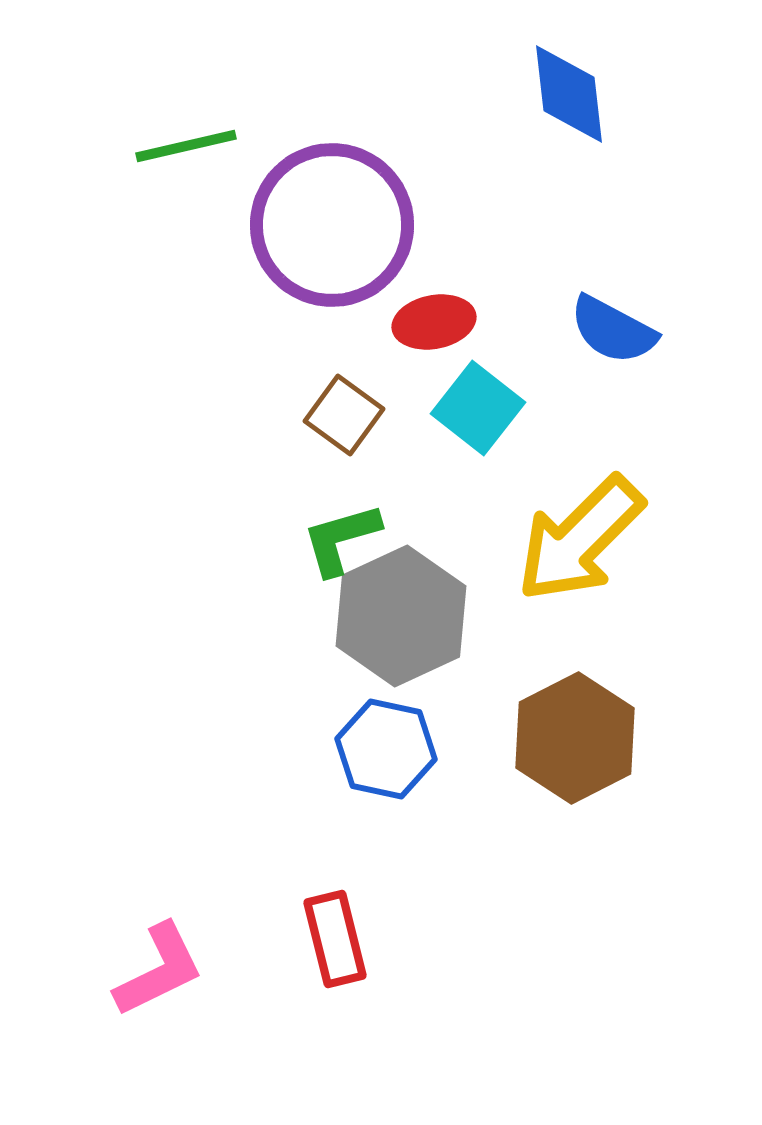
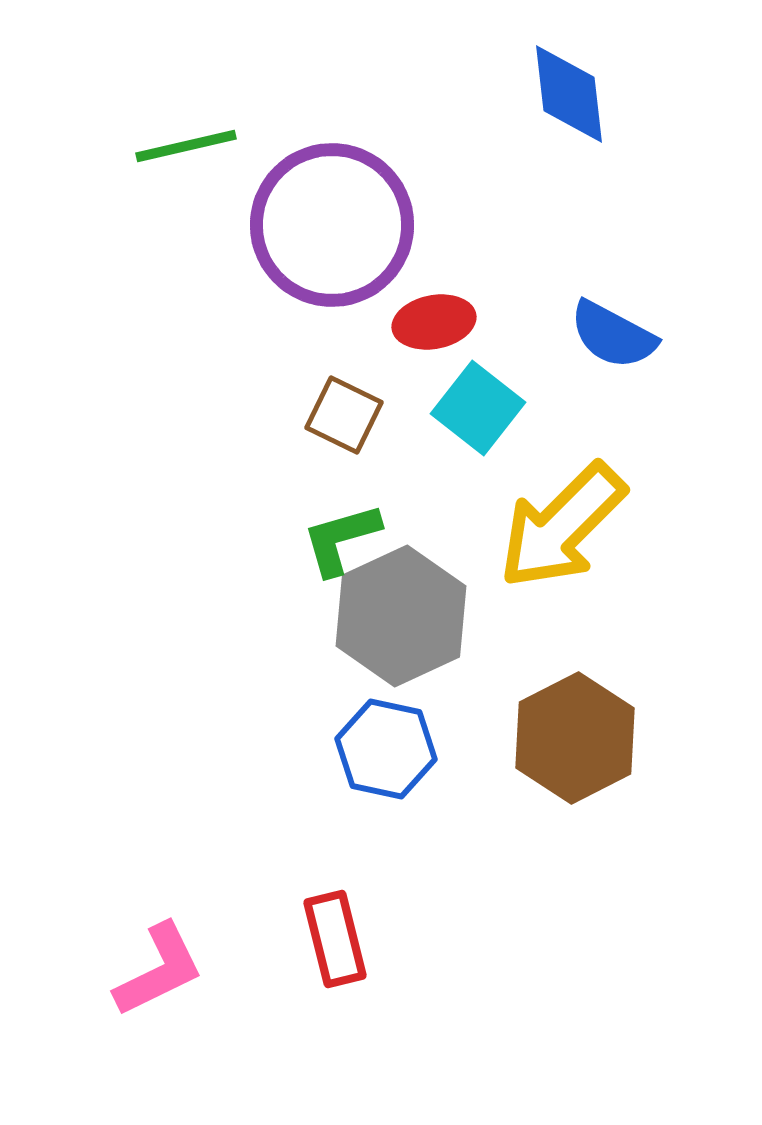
blue semicircle: moved 5 px down
brown square: rotated 10 degrees counterclockwise
yellow arrow: moved 18 px left, 13 px up
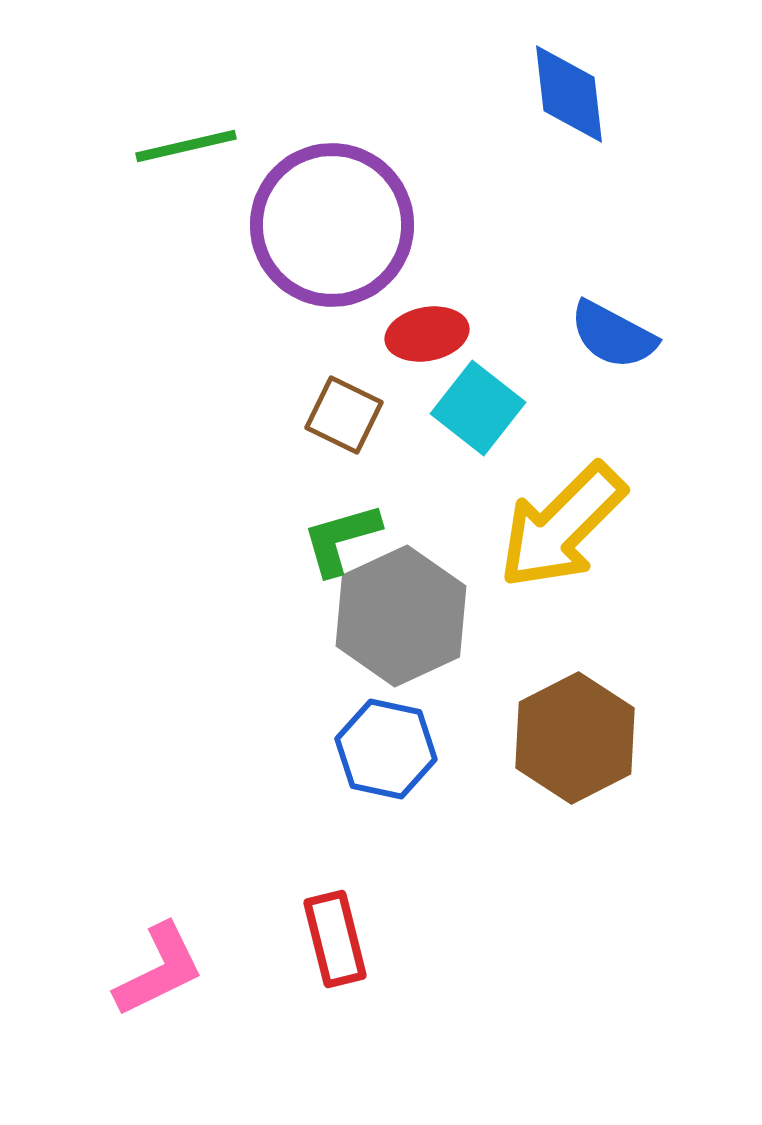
red ellipse: moved 7 px left, 12 px down
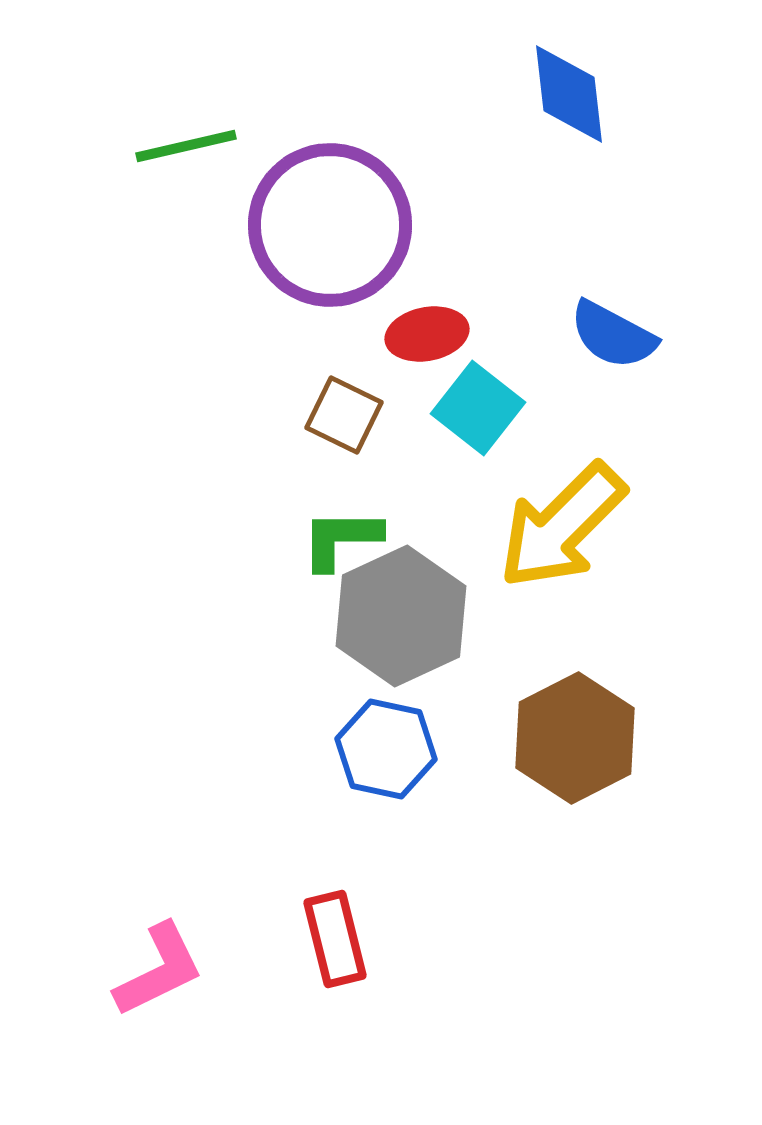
purple circle: moved 2 px left
green L-shape: rotated 16 degrees clockwise
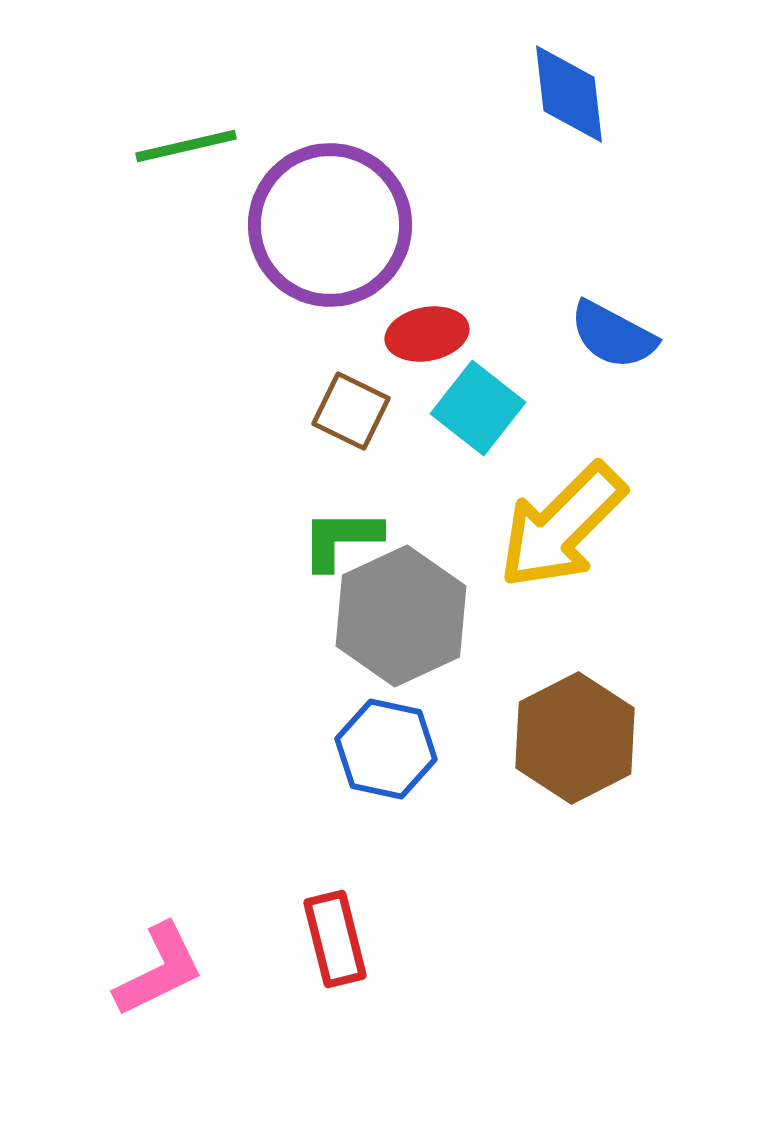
brown square: moved 7 px right, 4 px up
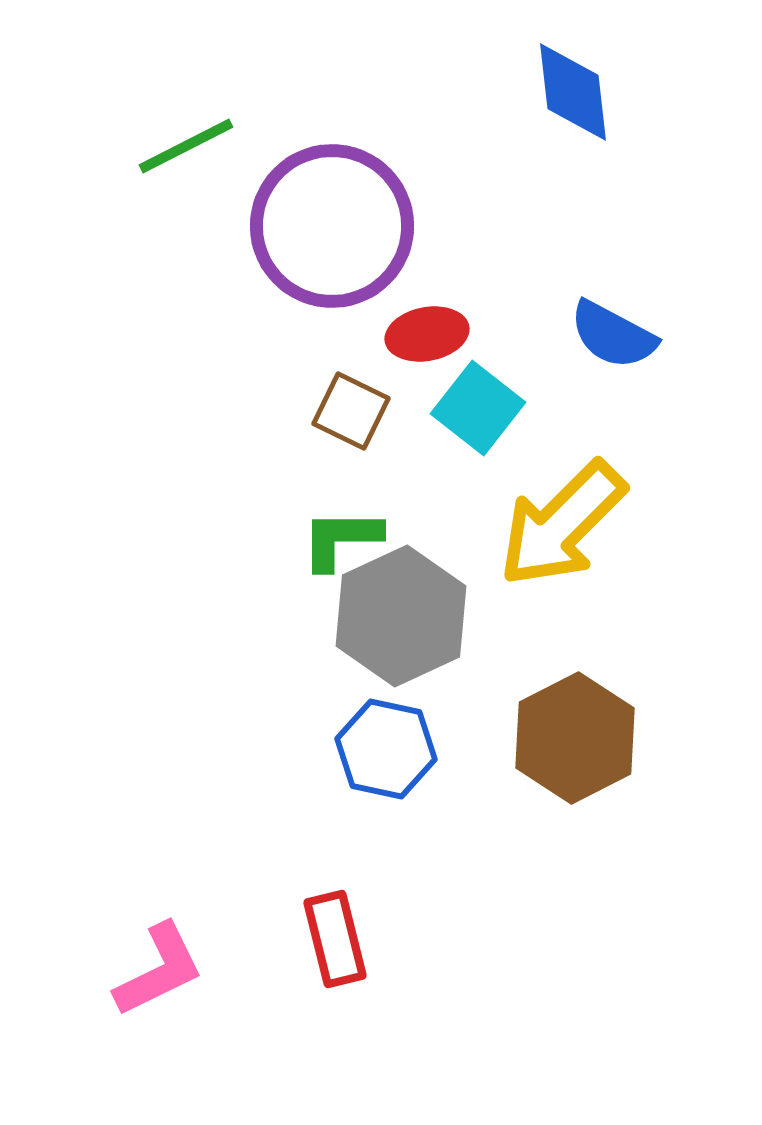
blue diamond: moved 4 px right, 2 px up
green line: rotated 14 degrees counterclockwise
purple circle: moved 2 px right, 1 px down
yellow arrow: moved 2 px up
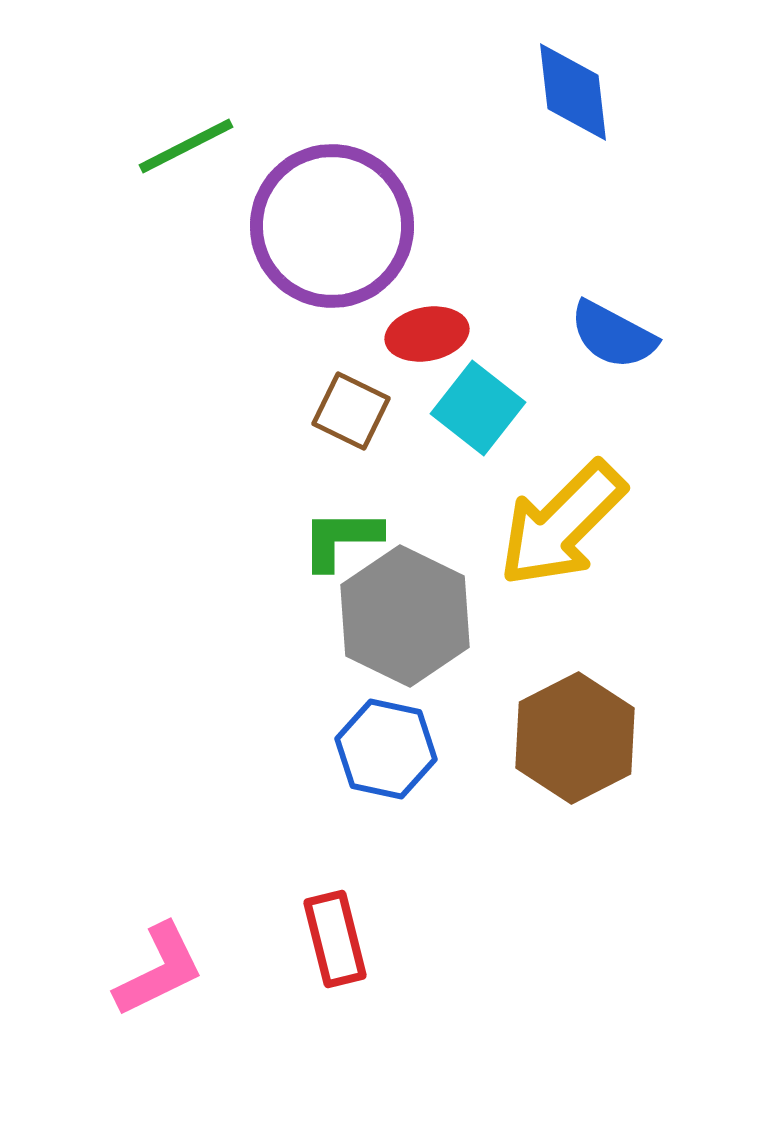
gray hexagon: moved 4 px right; rotated 9 degrees counterclockwise
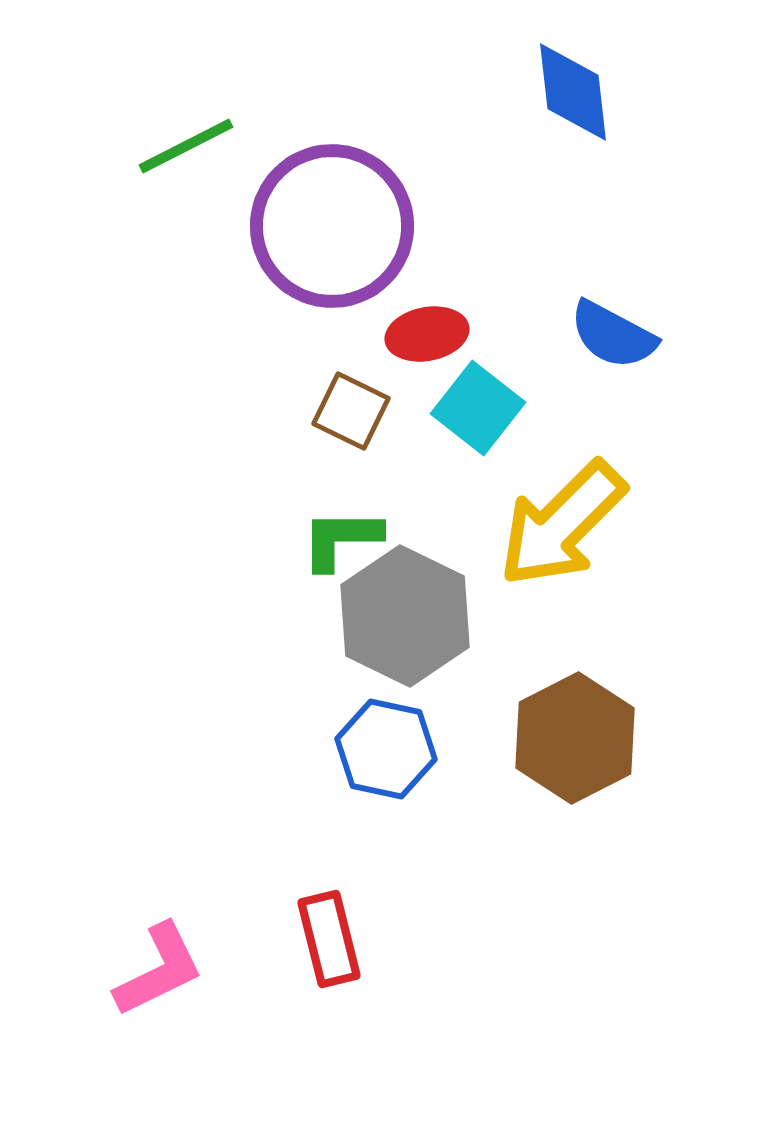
red rectangle: moved 6 px left
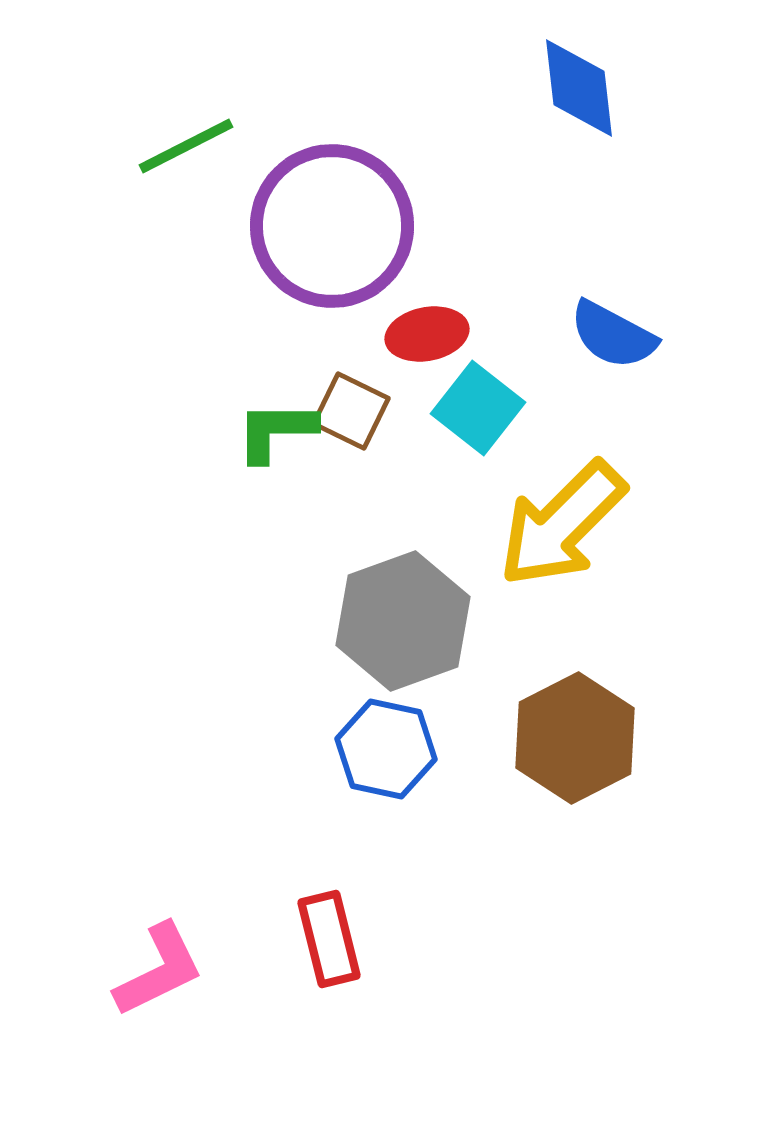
blue diamond: moved 6 px right, 4 px up
green L-shape: moved 65 px left, 108 px up
gray hexagon: moved 2 px left, 5 px down; rotated 14 degrees clockwise
